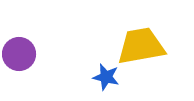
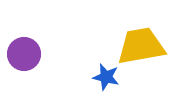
purple circle: moved 5 px right
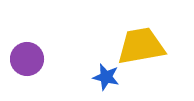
purple circle: moved 3 px right, 5 px down
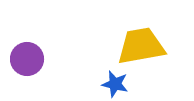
blue star: moved 9 px right, 7 px down
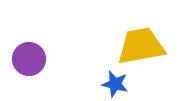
purple circle: moved 2 px right
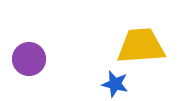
yellow trapezoid: rotated 6 degrees clockwise
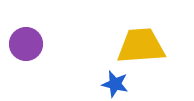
purple circle: moved 3 px left, 15 px up
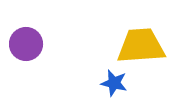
blue star: moved 1 px left, 1 px up
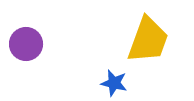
yellow trapezoid: moved 7 px right, 6 px up; rotated 114 degrees clockwise
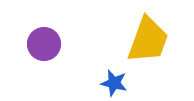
purple circle: moved 18 px right
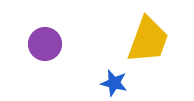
purple circle: moved 1 px right
